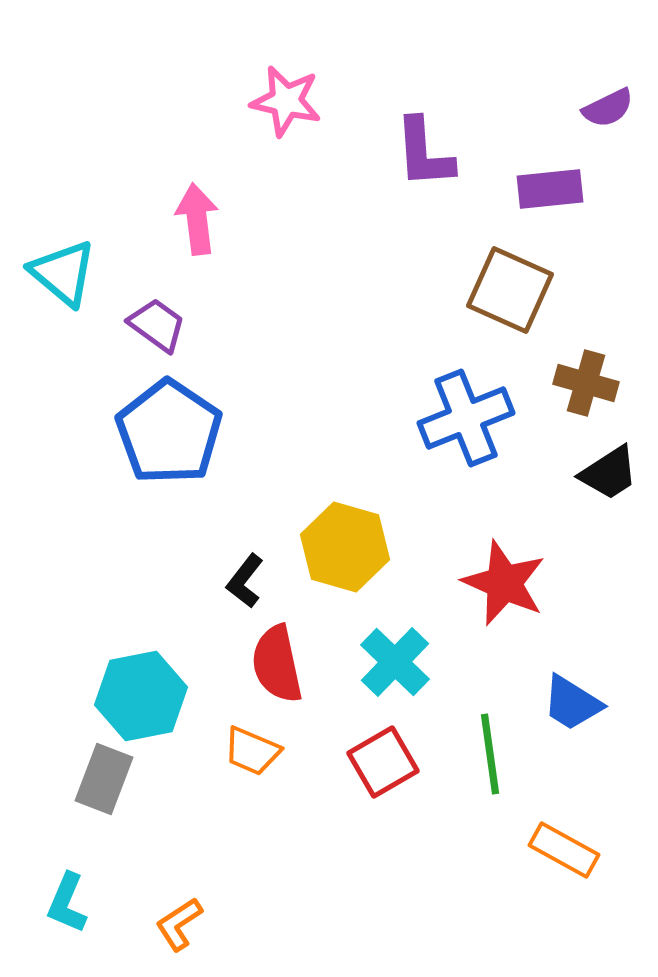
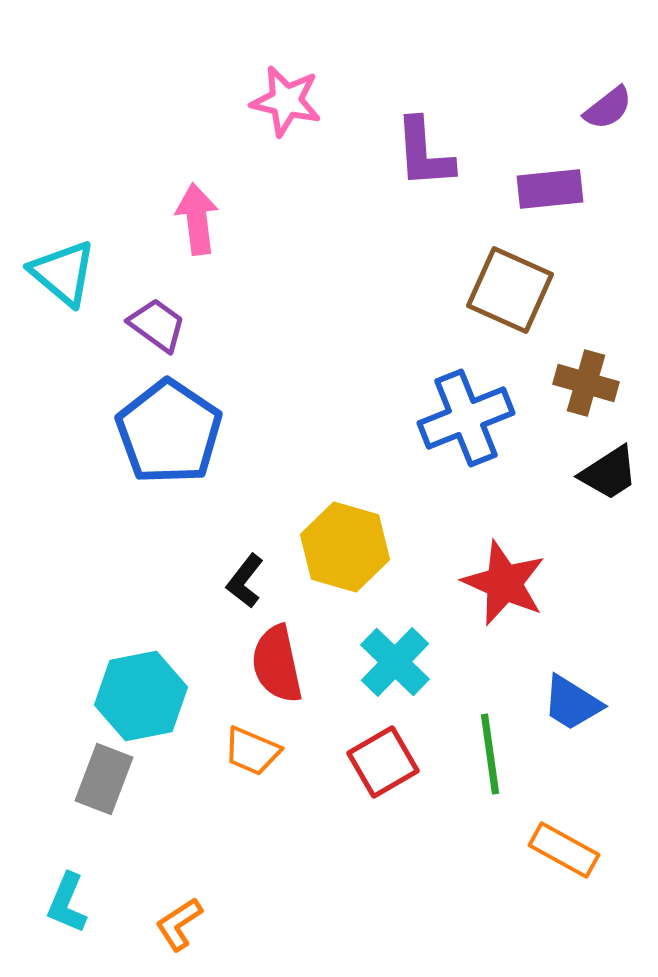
purple semicircle: rotated 12 degrees counterclockwise
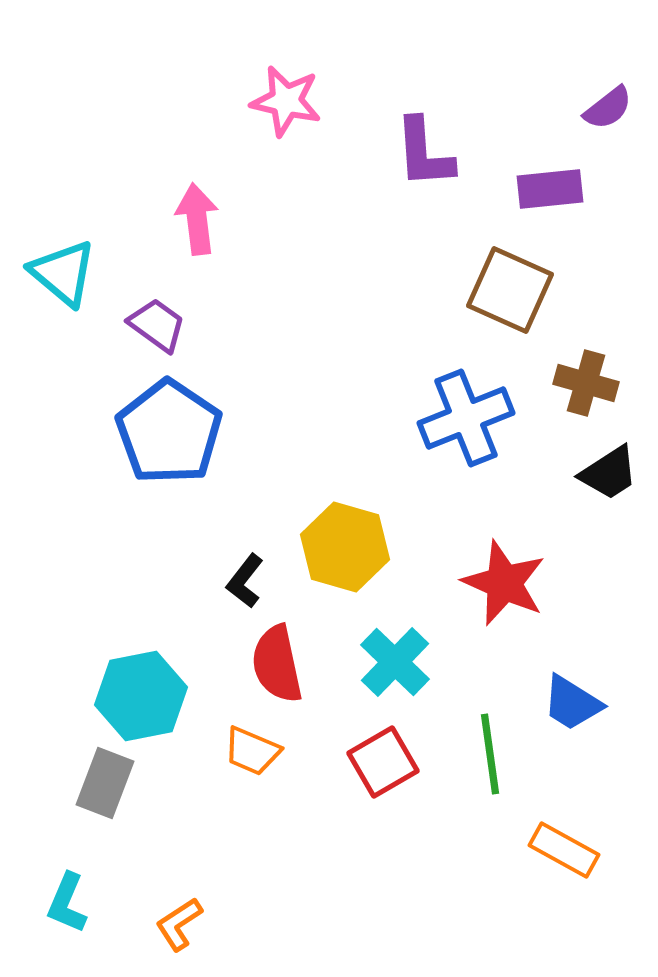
gray rectangle: moved 1 px right, 4 px down
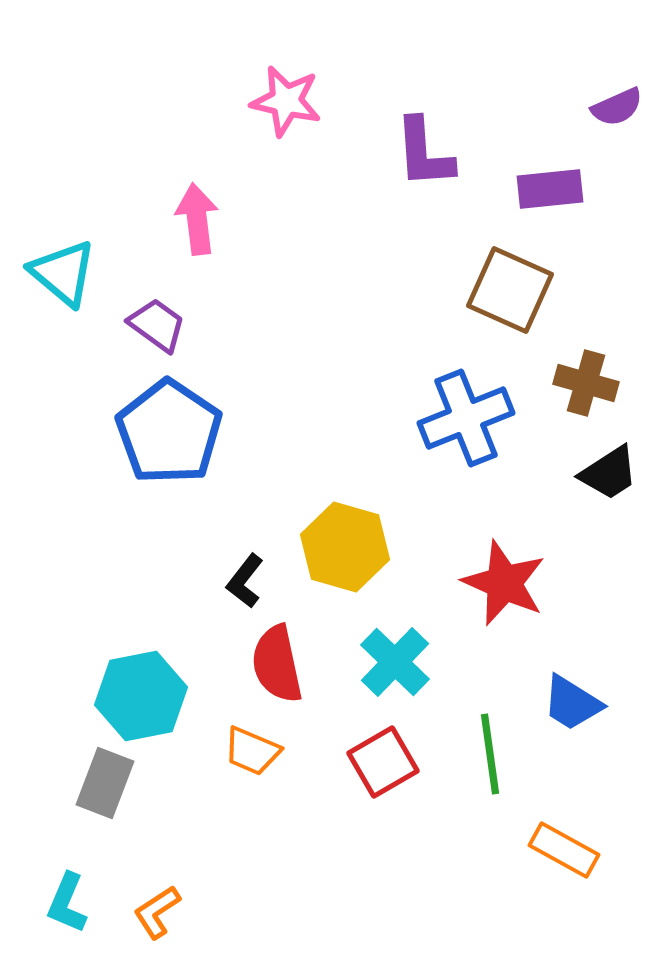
purple semicircle: moved 9 px right, 1 px up; rotated 14 degrees clockwise
orange L-shape: moved 22 px left, 12 px up
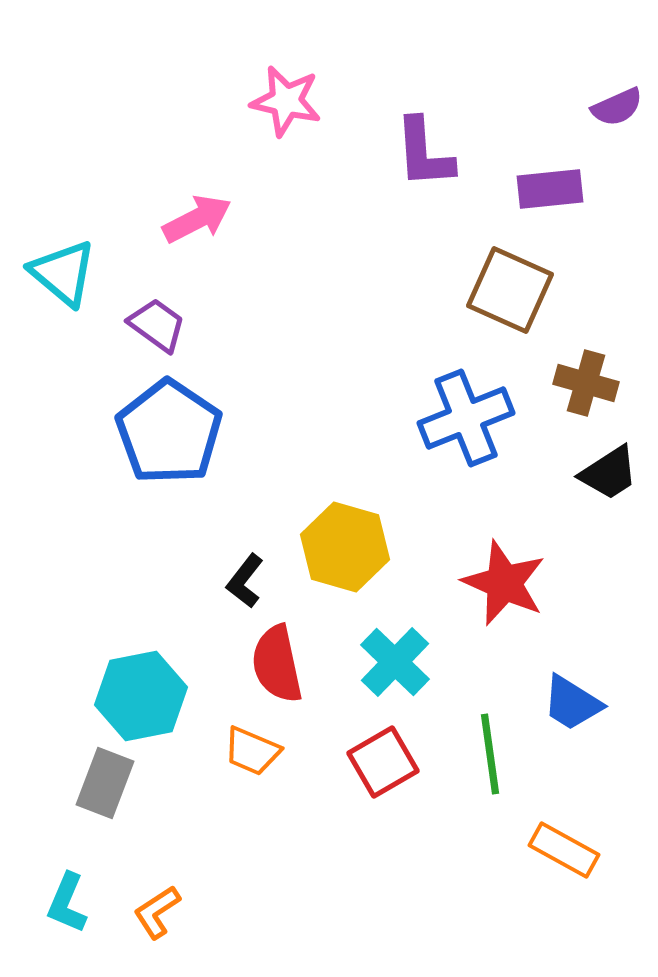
pink arrow: rotated 70 degrees clockwise
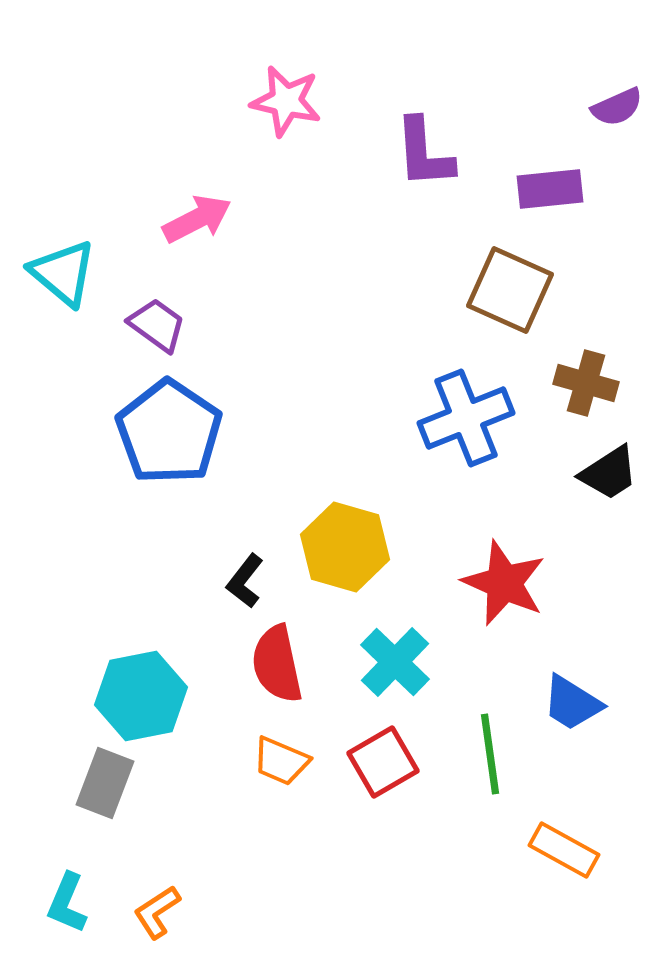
orange trapezoid: moved 29 px right, 10 px down
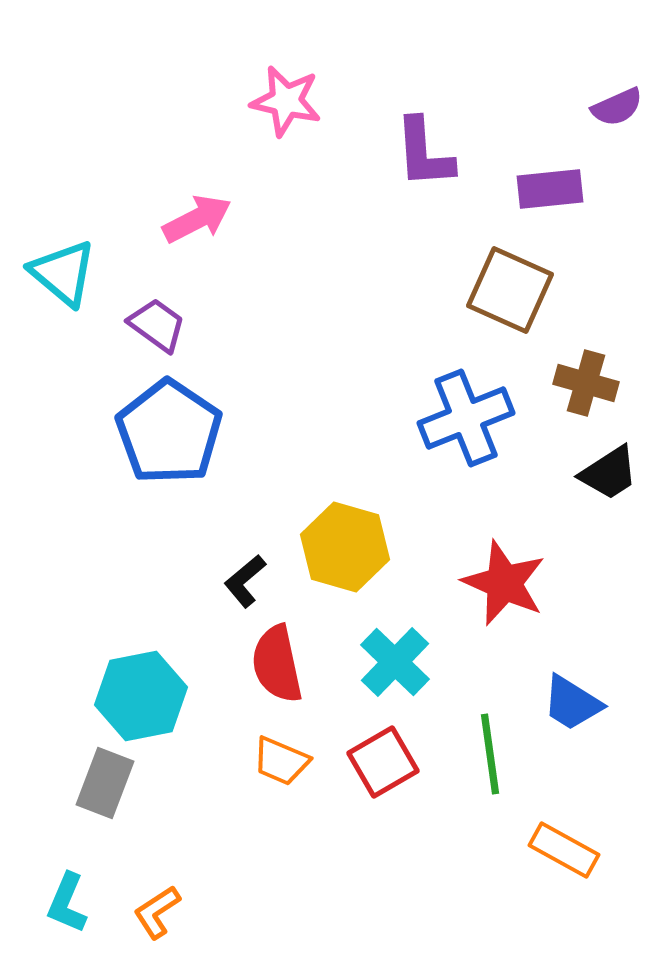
black L-shape: rotated 12 degrees clockwise
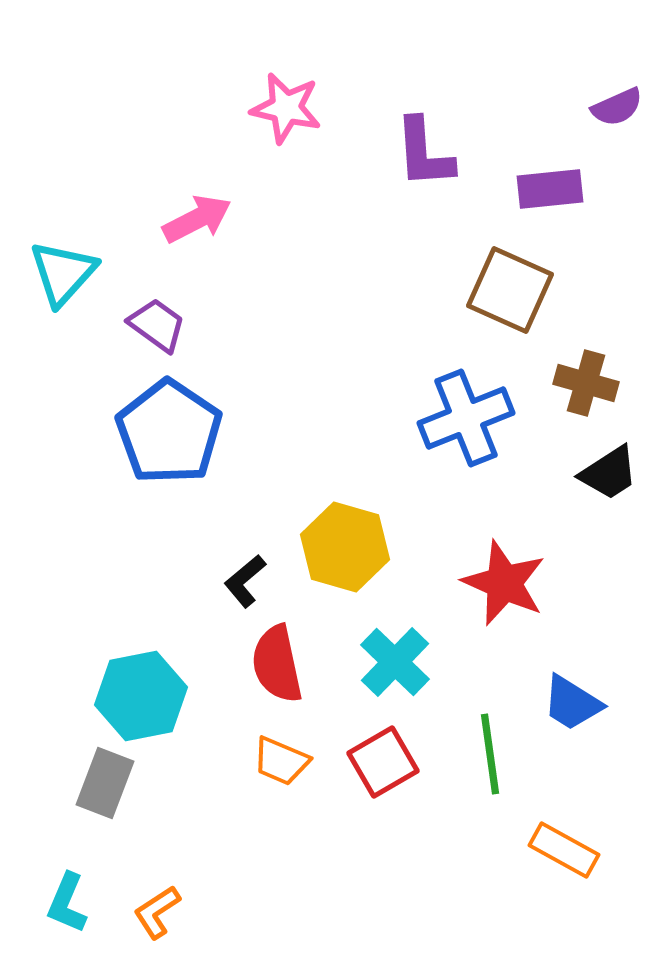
pink star: moved 7 px down
cyan triangle: rotated 32 degrees clockwise
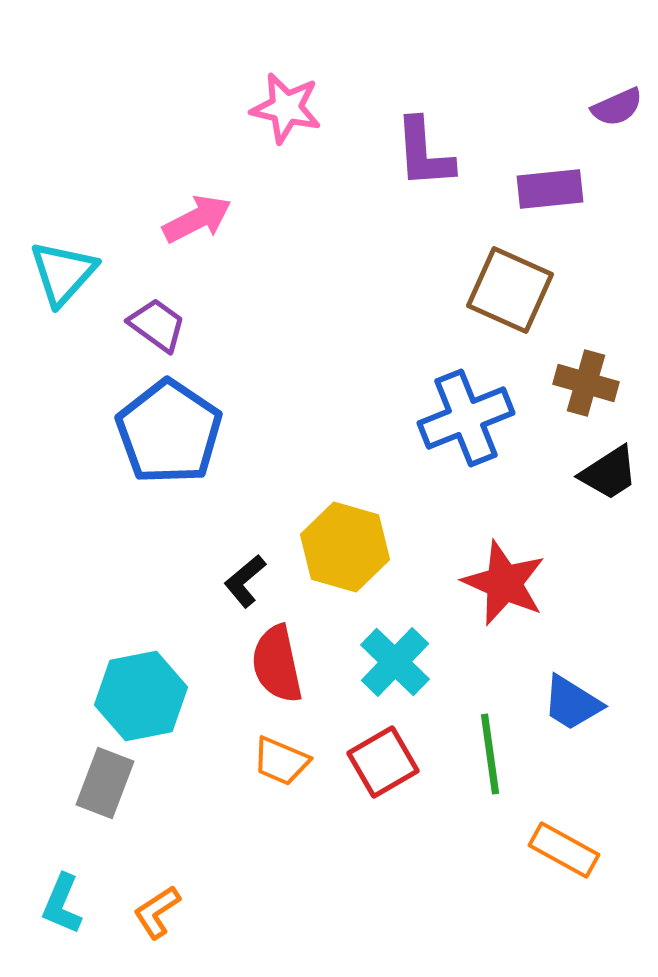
cyan L-shape: moved 5 px left, 1 px down
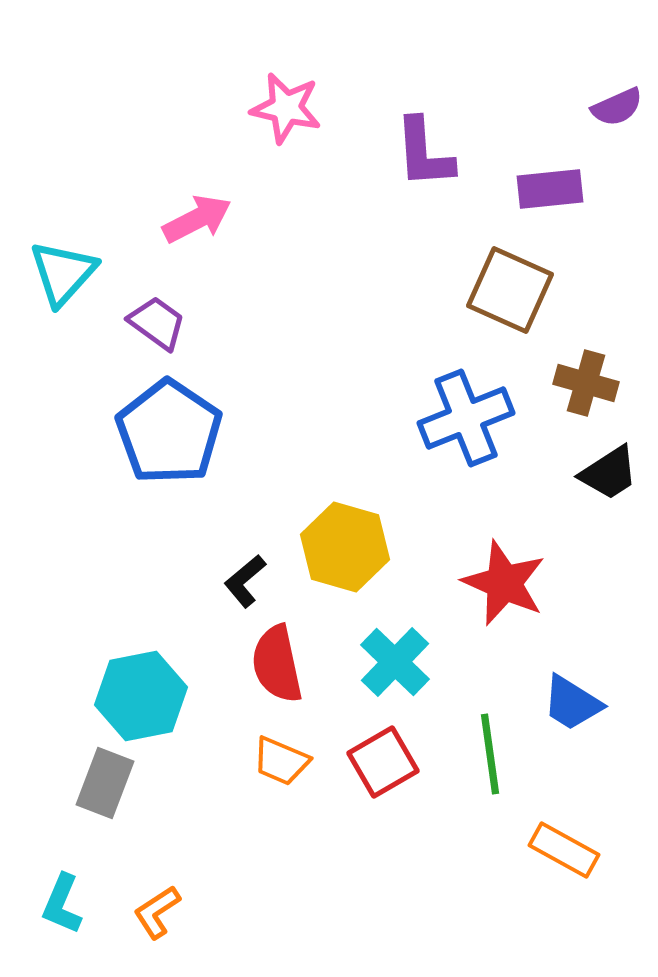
purple trapezoid: moved 2 px up
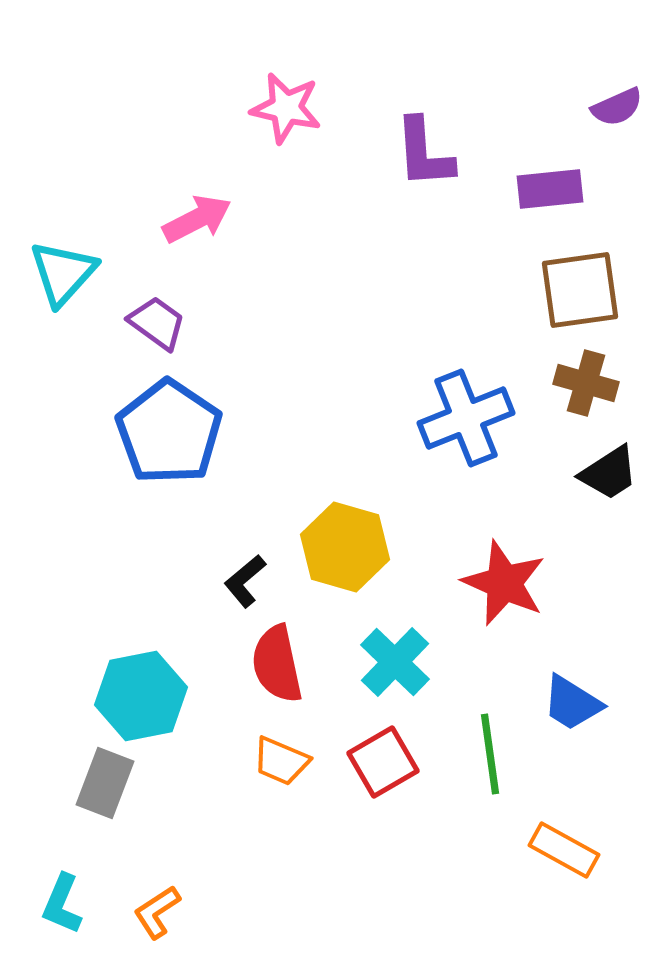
brown square: moved 70 px right; rotated 32 degrees counterclockwise
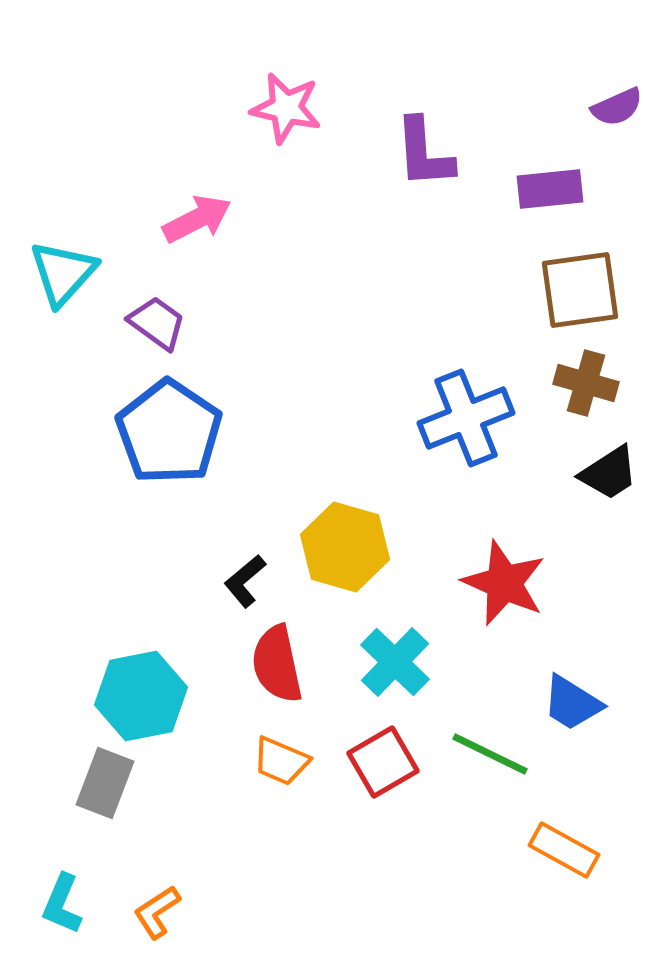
green line: rotated 56 degrees counterclockwise
